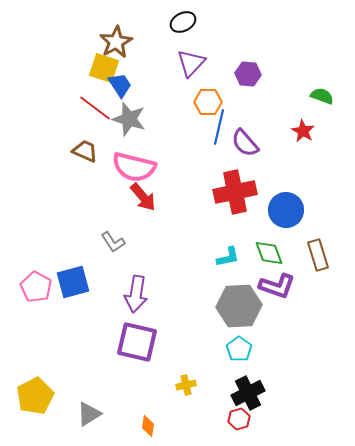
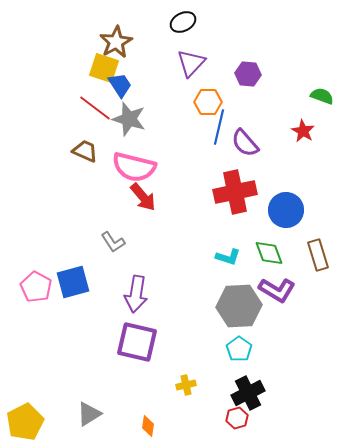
cyan L-shape: rotated 30 degrees clockwise
purple L-shape: moved 4 px down; rotated 12 degrees clockwise
yellow pentagon: moved 10 px left, 26 px down
red hexagon: moved 2 px left, 1 px up
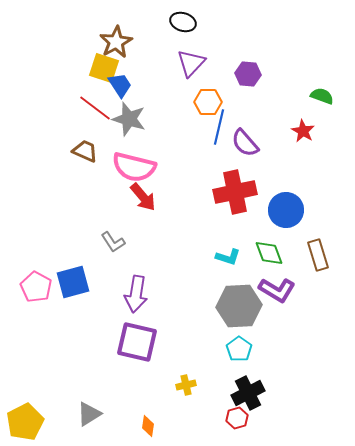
black ellipse: rotated 45 degrees clockwise
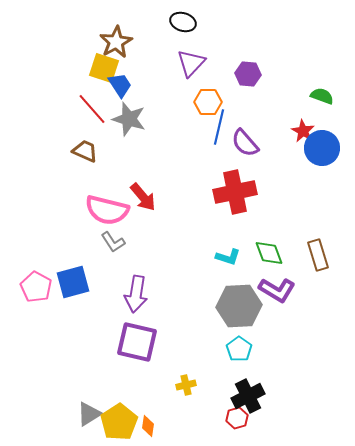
red line: moved 3 px left, 1 px down; rotated 12 degrees clockwise
pink semicircle: moved 27 px left, 43 px down
blue circle: moved 36 px right, 62 px up
black cross: moved 3 px down
yellow pentagon: moved 94 px right; rotated 6 degrees counterclockwise
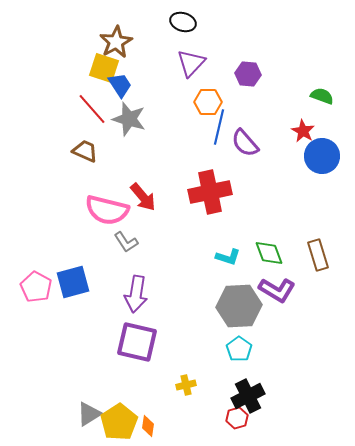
blue circle: moved 8 px down
red cross: moved 25 px left
gray L-shape: moved 13 px right
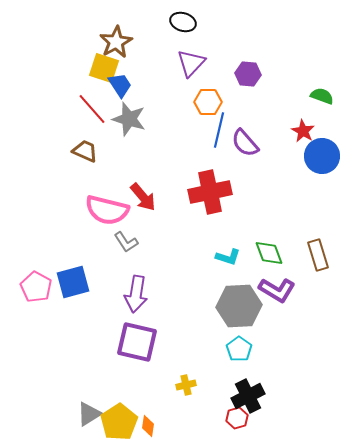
blue line: moved 3 px down
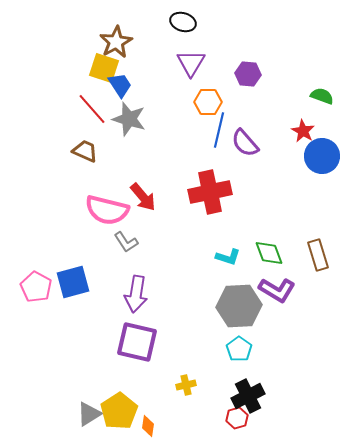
purple triangle: rotated 12 degrees counterclockwise
yellow pentagon: moved 11 px up
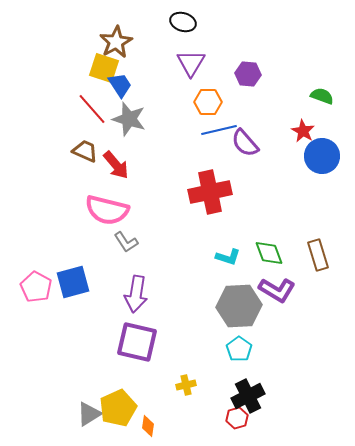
blue line: rotated 64 degrees clockwise
red arrow: moved 27 px left, 32 px up
yellow pentagon: moved 1 px left, 3 px up; rotated 9 degrees clockwise
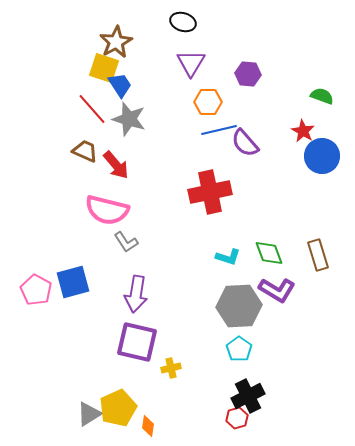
pink pentagon: moved 3 px down
yellow cross: moved 15 px left, 17 px up
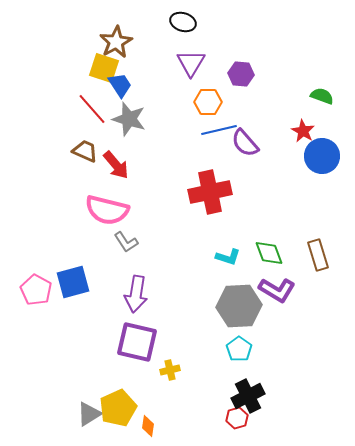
purple hexagon: moved 7 px left
yellow cross: moved 1 px left, 2 px down
